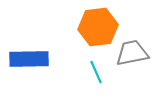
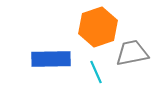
orange hexagon: rotated 12 degrees counterclockwise
blue rectangle: moved 22 px right
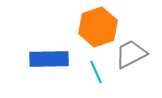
gray trapezoid: moved 1 px left, 1 px down; rotated 16 degrees counterclockwise
blue rectangle: moved 2 px left
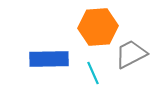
orange hexagon: rotated 15 degrees clockwise
cyan line: moved 3 px left, 1 px down
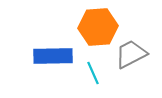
blue rectangle: moved 4 px right, 3 px up
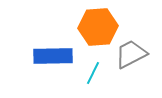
cyan line: rotated 50 degrees clockwise
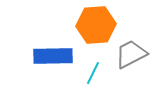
orange hexagon: moved 2 px left, 2 px up
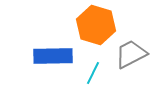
orange hexagon: rotated 21 degrees clockwise
